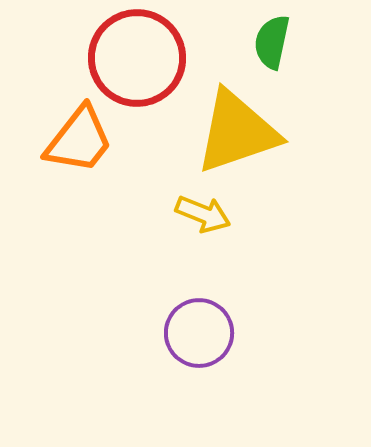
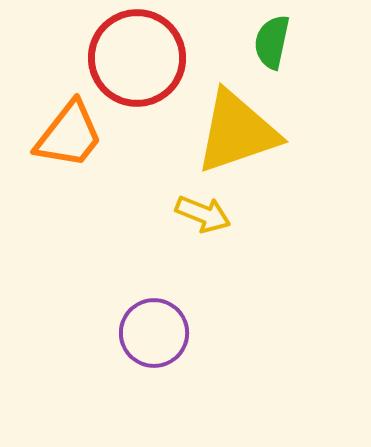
orange trapezoid: moved 10 px left, 5 px up
purple circle: moved 45 px left
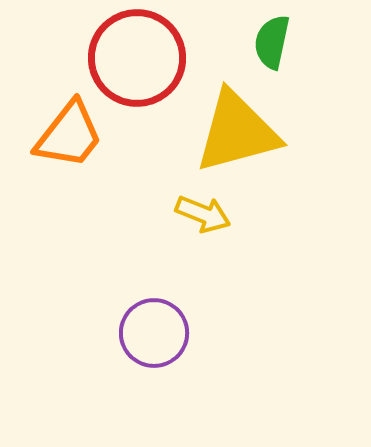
yellow triangle: rotated 4 degrees clockwise
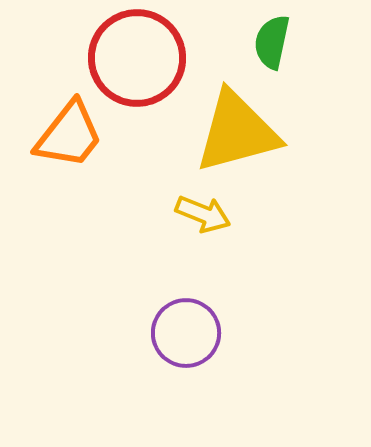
purple circle: moved 32 px right
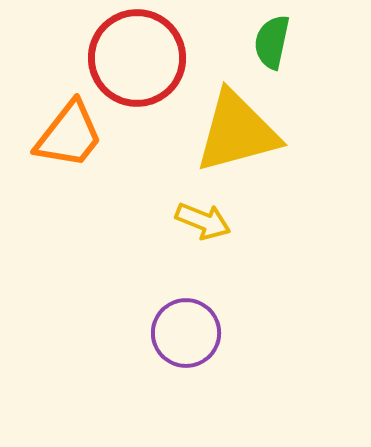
yellow arrow: moved 7 px down
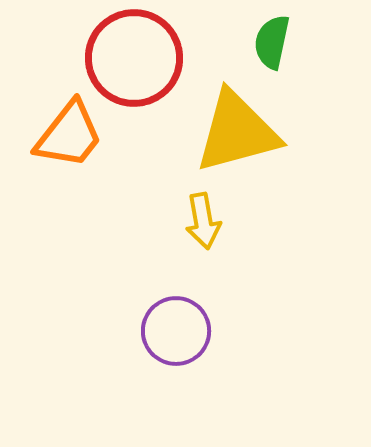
red circle: moved 3 px left
yellow arrow: rotated 58 degrees clockwise
purple circle: moved 10 px left, 2 px up
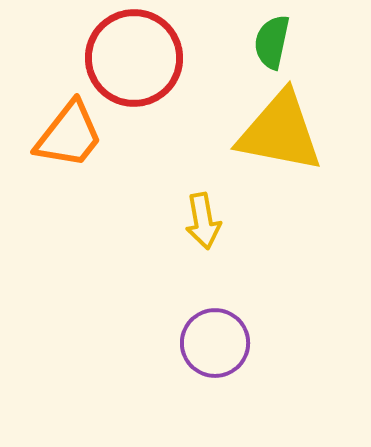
yellow triangle: moved 43 px right; rotated 26 degrees clockwise
purple circle: moved 39 px right, 12 px down
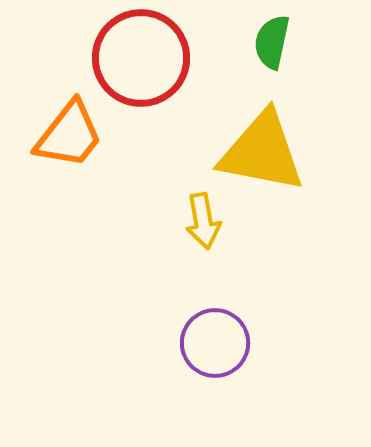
red circle: moved 7 px right
yellow triangle: moved 18 px left, 20 px down
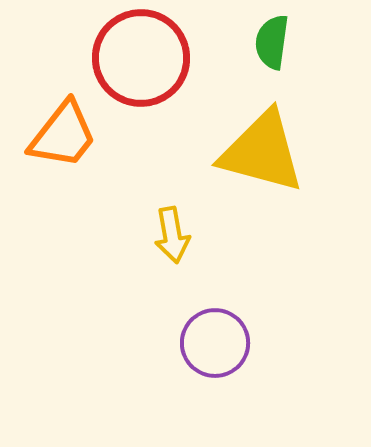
green semicircle: rotated 4 degrees counterclockwise
orange trapezoid: moved 6 px left
yellow triangle: rotated 4 degrees clockwise
yellow arrow: moved 31 px left, 14 px down
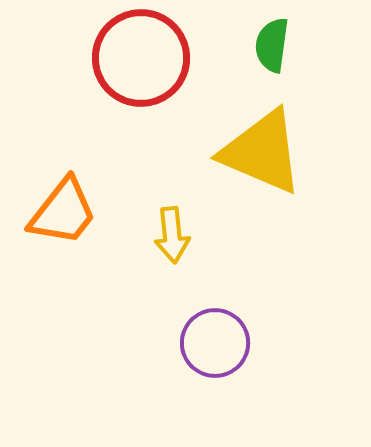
green semicircle: moved 3 px down
orange trapezoid: moved 77 px down
yellow triangle: rotated 8 degrees clockwise
yellow arrow: rotated 4 degrees clockwise
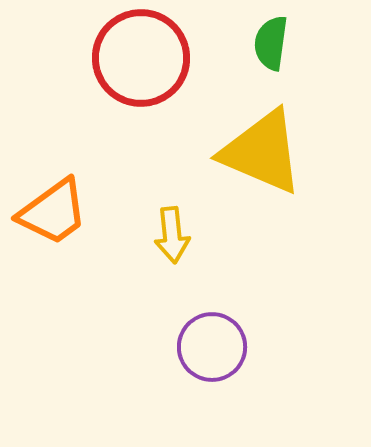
green semicircle: moved 1 px left, 2 px up
orange trapezoid: moved 10 px left; rotated 16 degrees clockwise
purple circle: moved 3 px left, 4 px down
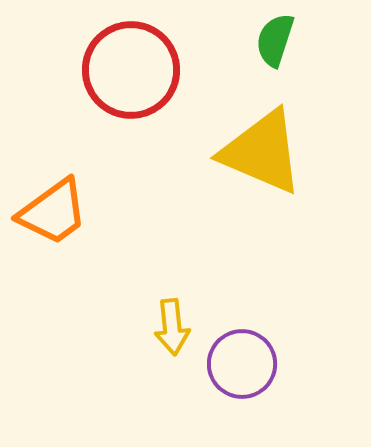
green semicircle: moved 4 px right, 3 px up; rotated 10 degrees clockwise
red circle: moved 10 px left, 12 px down
yellow arrow: moved 92 px down
purple circle: moved 30 px right, 17 px down
